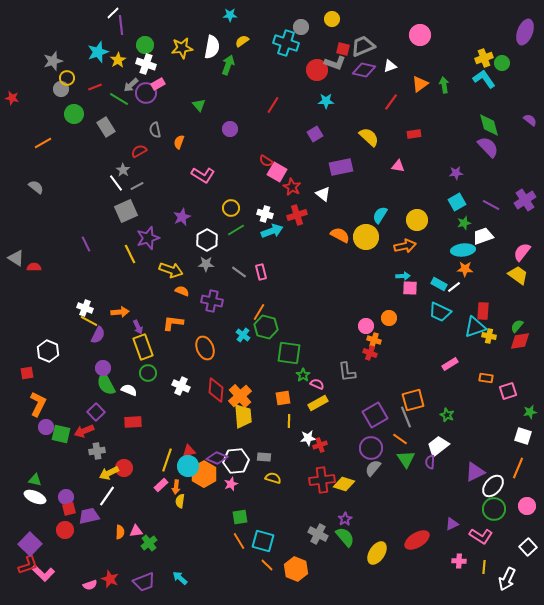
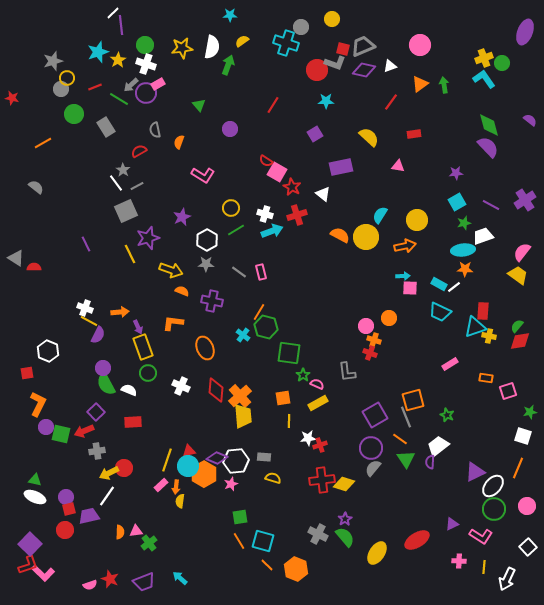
pink circle at (420, 35): moved 10 px down
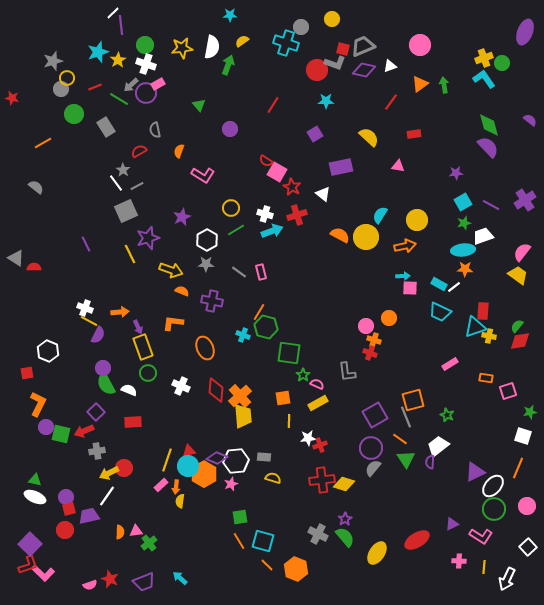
orange semicircle at (179, 142): moved 9 px down
cyan square at (457, 202): moved 6 px right
cyan cross at (243, 335): rotated 16 degrees counterclockwise
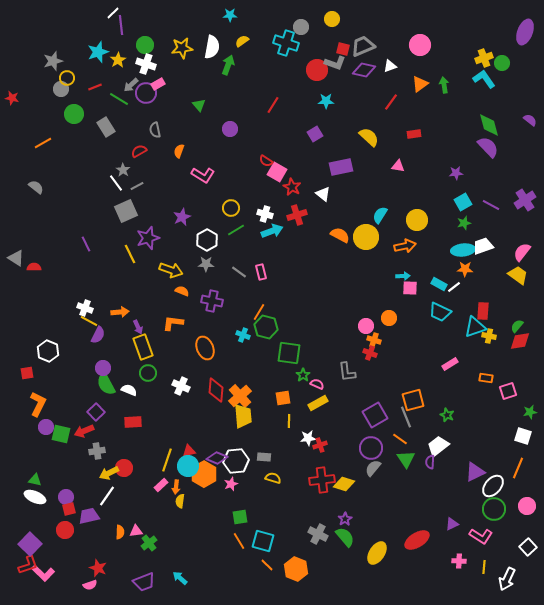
white trapezoid at (483, 236): moved 10 px down
red star at (110, 579): moved 12 px left, 11 px up
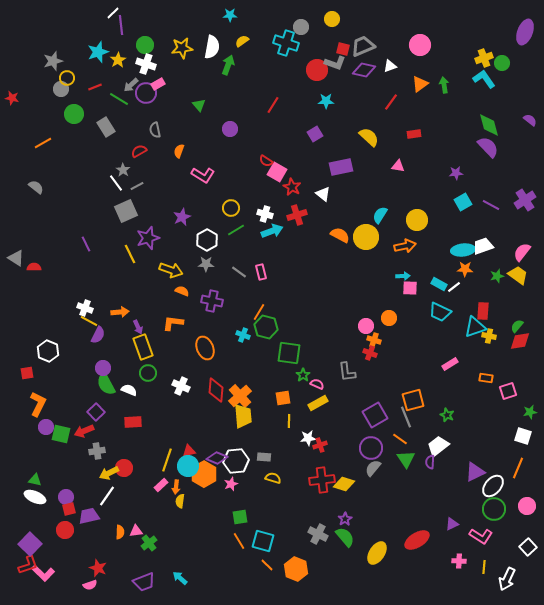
green star at (464, 223): moved 33 px right, 53 px down
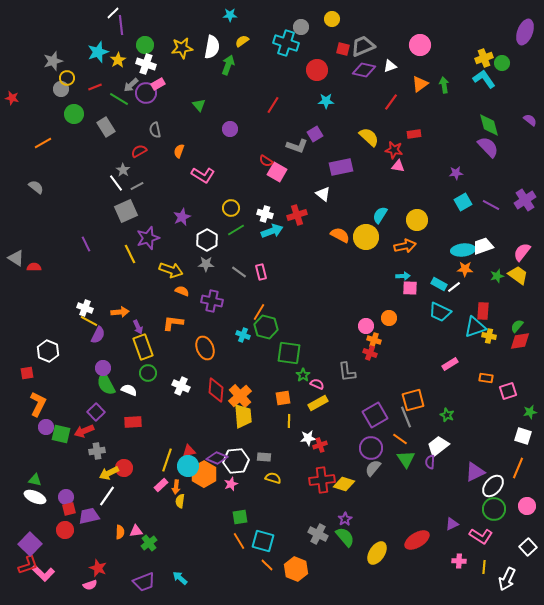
gray L-shape at (335, 63): moved 38 px left, 83 px down
red star at (292, 187): moved 102 px right, 37 px up; rotated 18 degrees counterclockwise
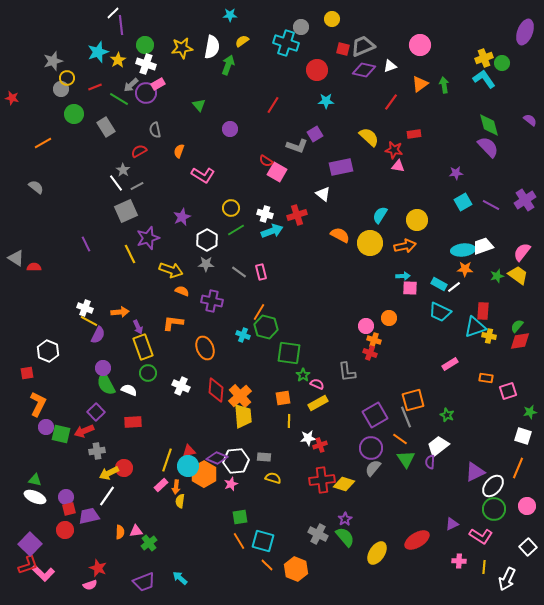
yellow circle at (366, 237): moved 4 px right, 6 px down
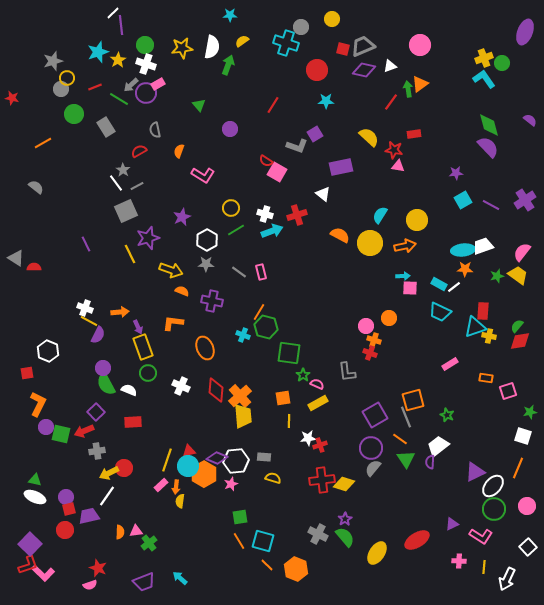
green arrow at (444, 85): moved 36 px left, 4 px down
cyan square at (463, 202): moved 2 px up
